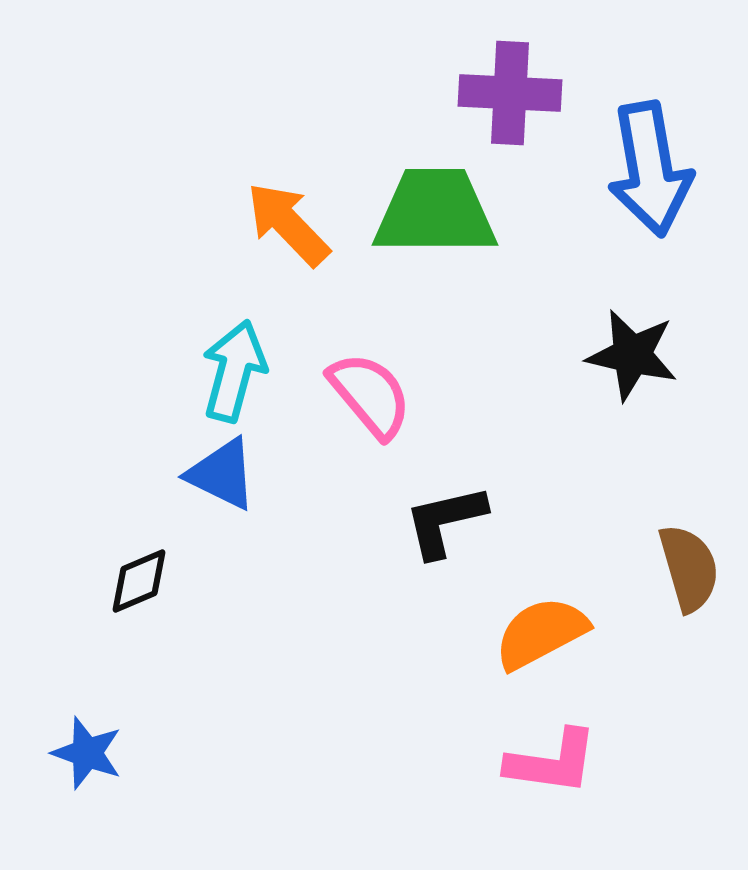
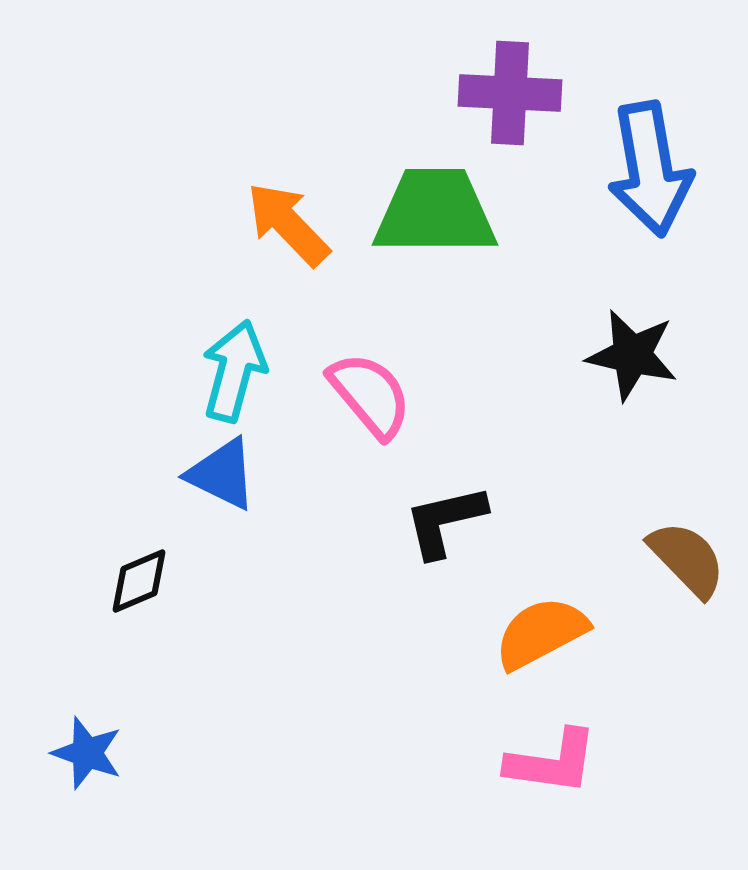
brown semicircle: moved 2 px left, 9 px up; rotated 28 degrees counterclockwise
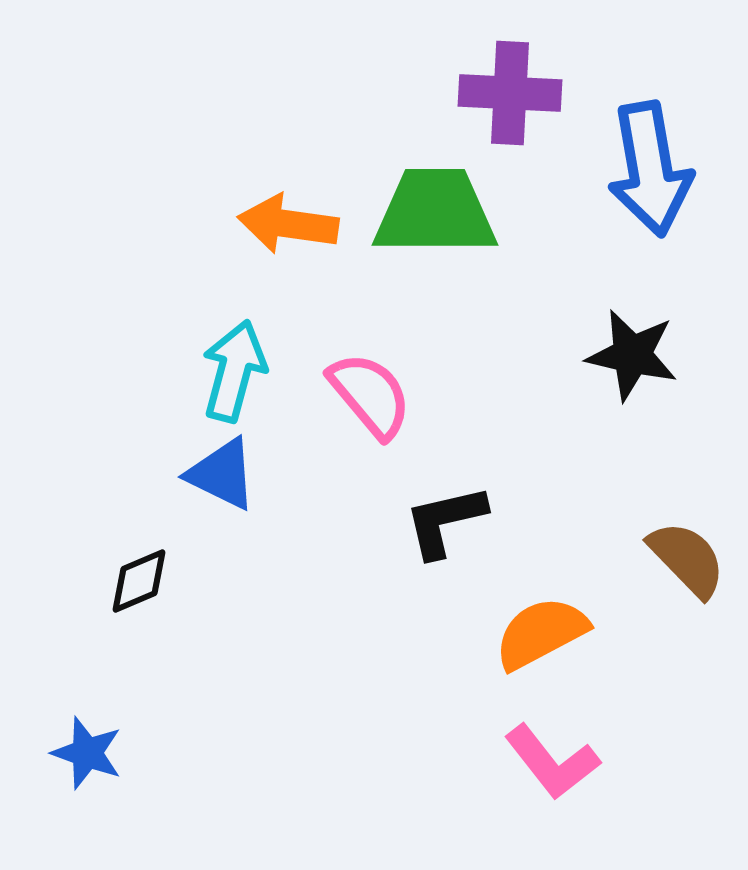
orange arrow: rotated 38 degrees counterclockwise
pink L-shape: rotated 44 degrees clockwise
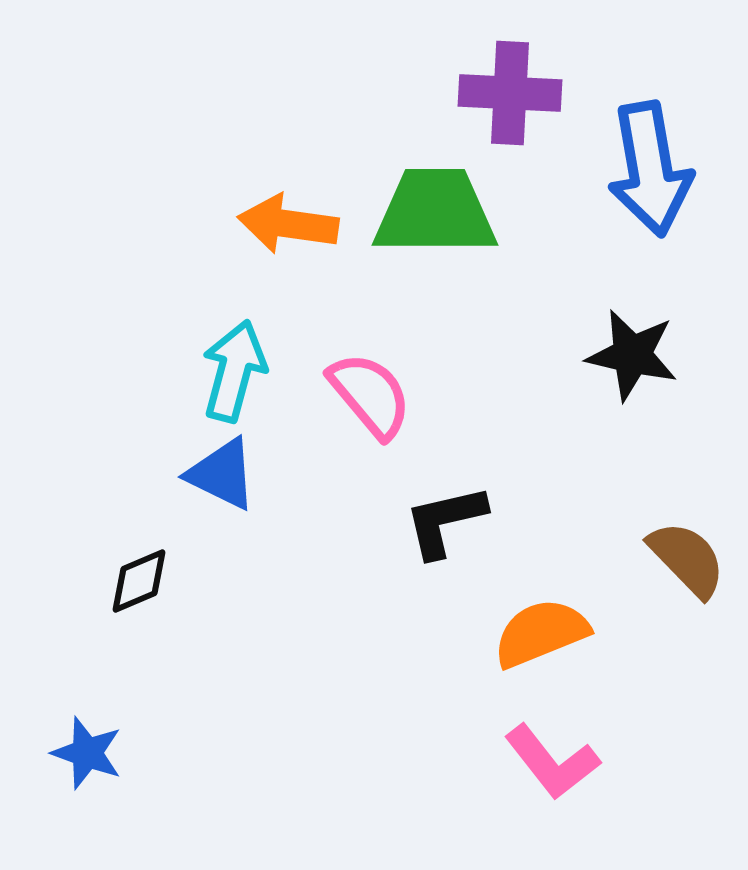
orange semicircle: rotated 6 degrees clockwise
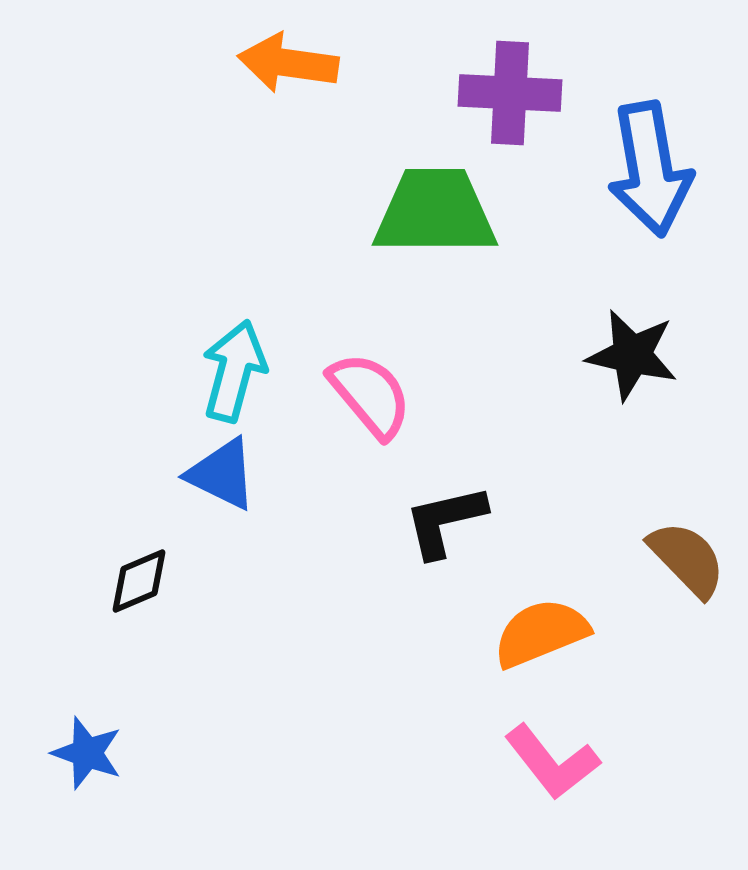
orange arrow: moved 161 px up
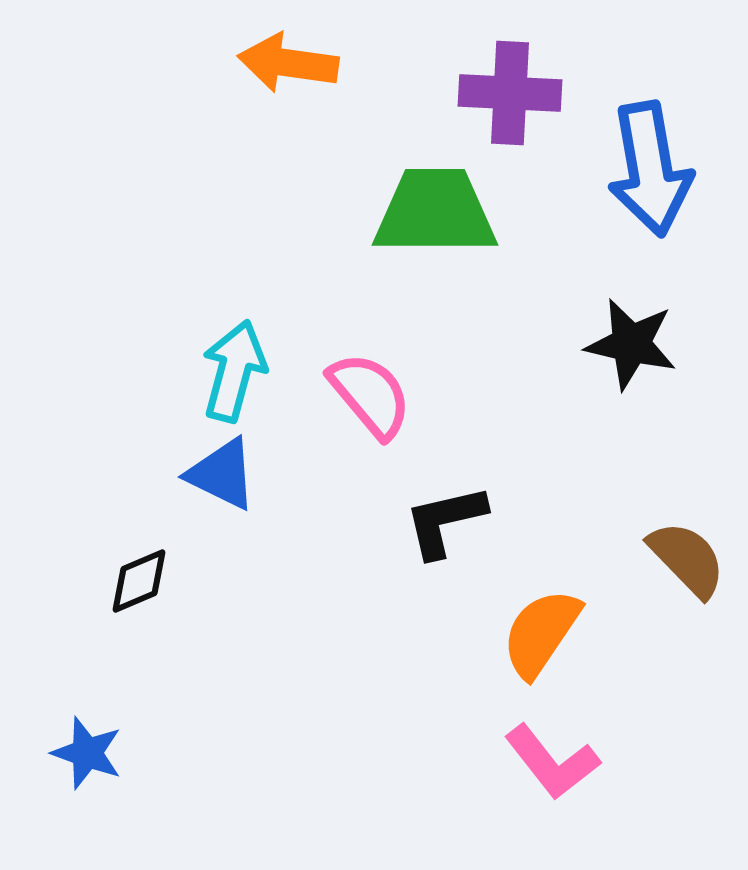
black star: moved 1 px left, 11 px up
orange semicircle: rotated 34 degrees counterclockwise
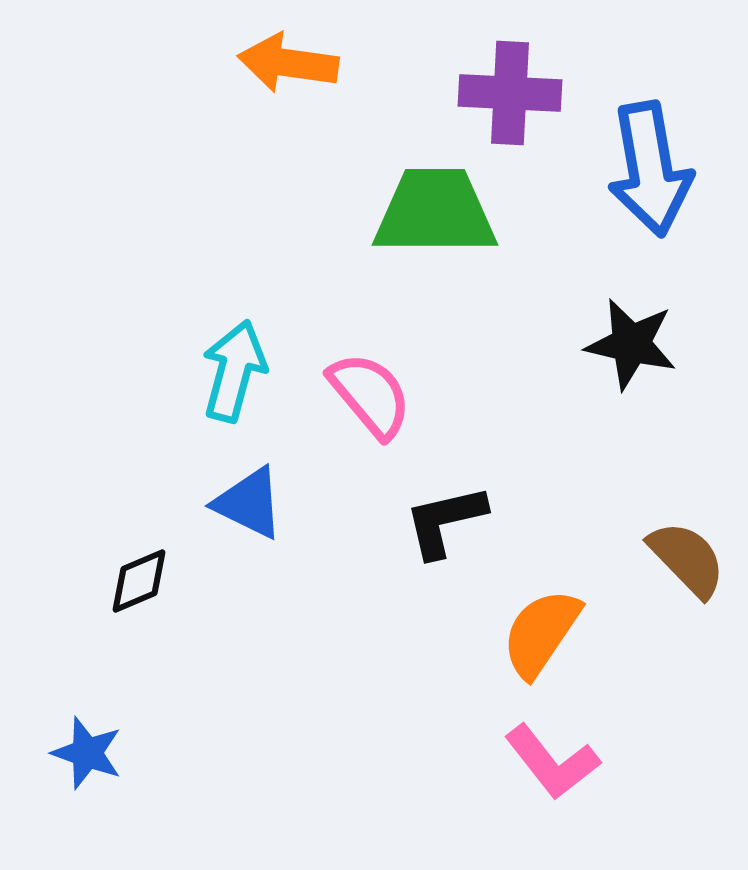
blue triangle: moved 27 px right, 29 px down
